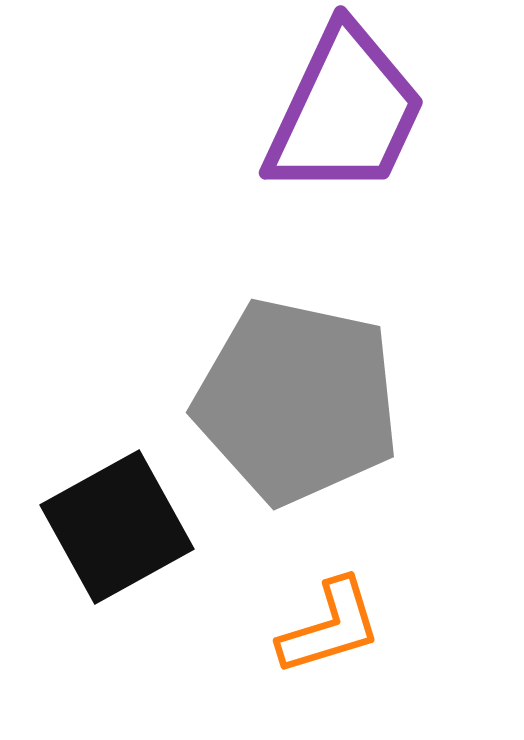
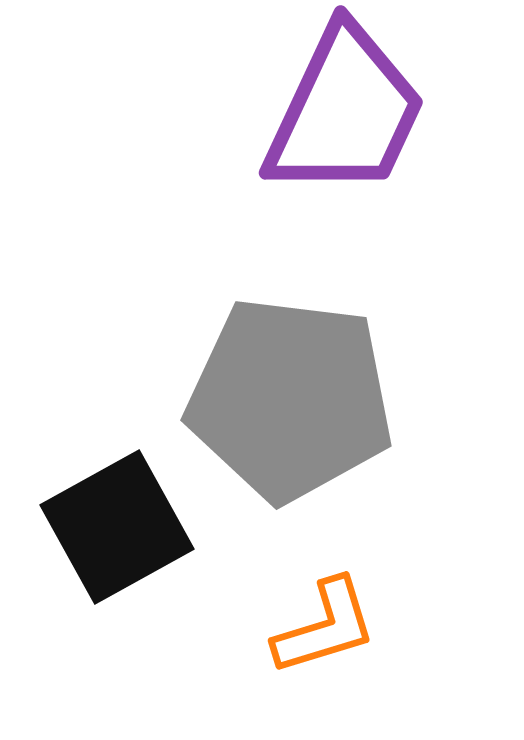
gray pentagon: moved 7 px left, 2 px up; rotated 5 degrees counterclockwise
orange L-shape: moved 5 px left
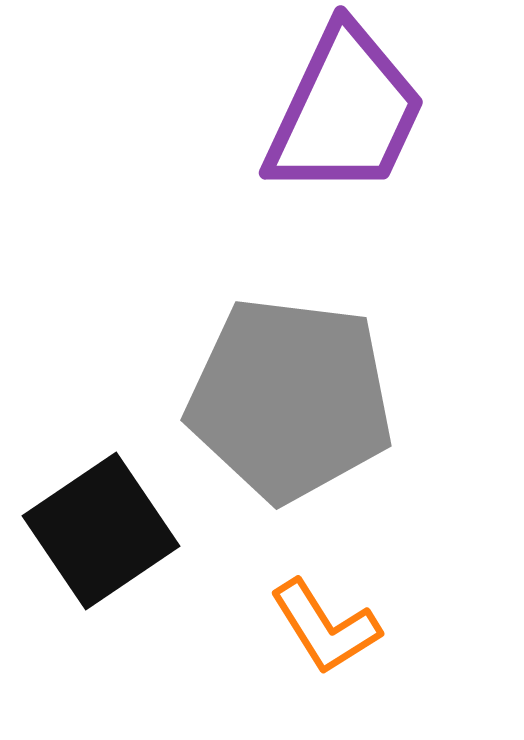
black square: moved 16 px left, 4 px down; rotated 5 degrees counterclockwise
orange L-shape: rotated 75 degrees clockwise
